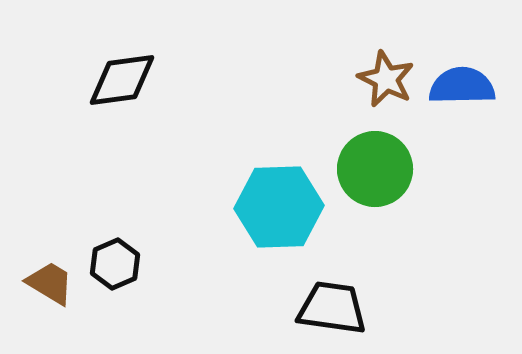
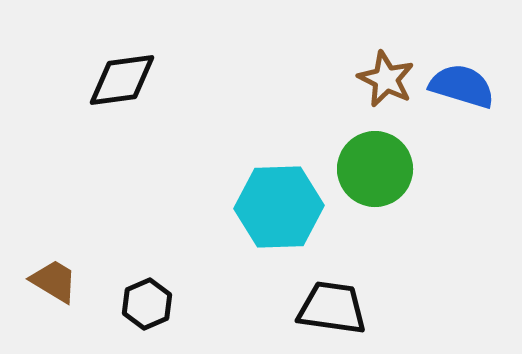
blue semicircle: rotated 18 degrees clockwise
black hexagon: moved 32 px right, 40 px down
brown trapezoid: moved 4 px right, 2 px up
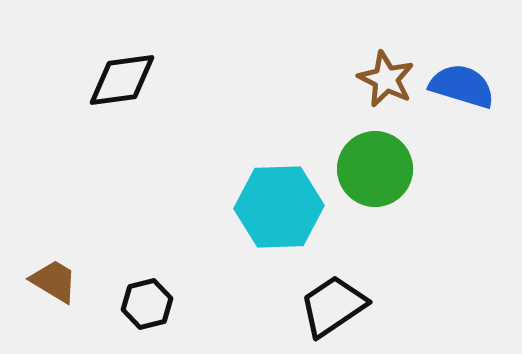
black hexagon: rotated 9 degrees clockwise
black trapezoid: moved 1 px right, 2 px up; rotated 42 degrees counterclockwise
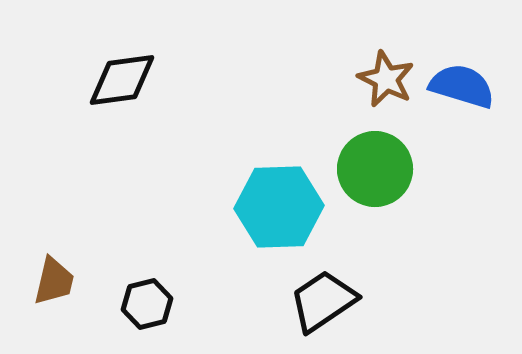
brown trapezoid: rotated 72 degrees clockwise
black trapezoid: moved 10 px left, 5 px up
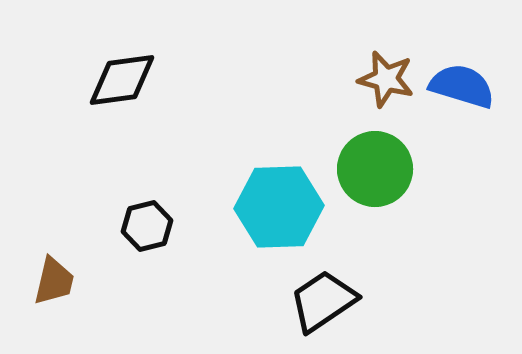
brown star: rotated 12 degrees counterclockwise
black hexagon: moved 78 px up
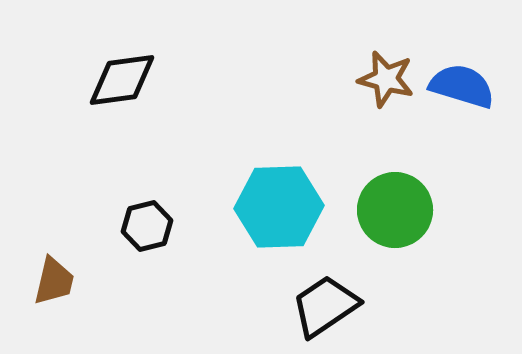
green circle: moved 20 px right, 41 px down
black trapezoid: moved 2 px right, 5 px down
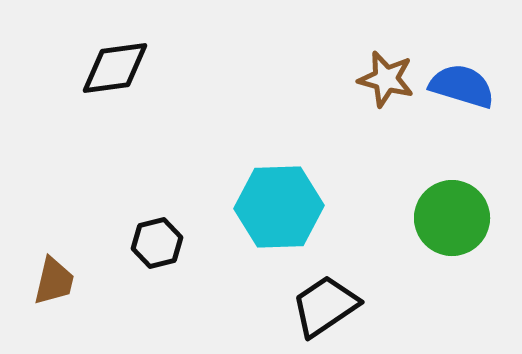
black diamond: moved 7 px left, 12 px up
green circle: moved 57 px right, 8 px down
black hexagon: moved 10 px right, 17 px down
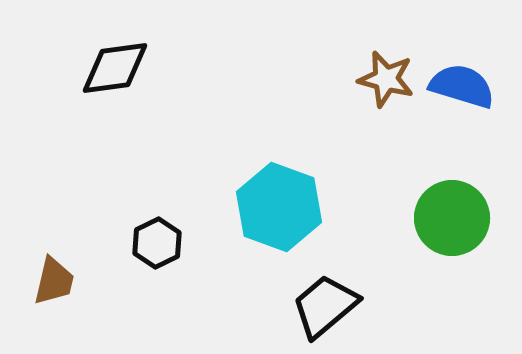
cyan hexagon: rotated 22 degrees clockwise
black hexagon: rotated 12 degrees counterclockwise
black trapezoid: rotated 6 degrees counterclockwise
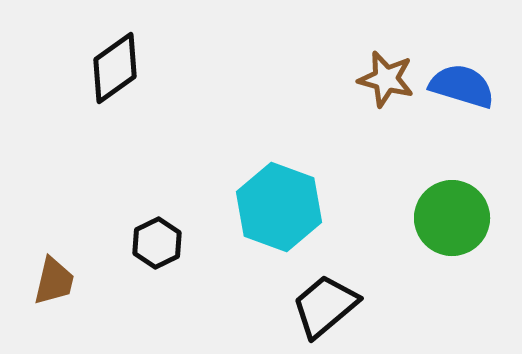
black diamond: rotated 28 degrees counterclockwise
